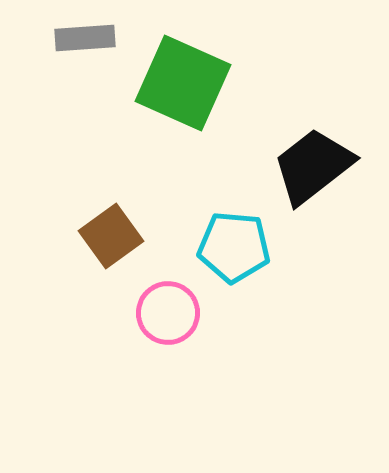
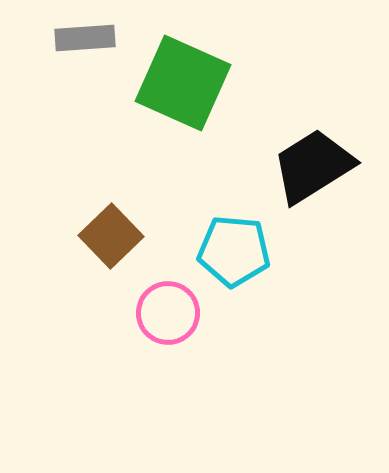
black trapezoid: rotated 6 degrees clockwise
brown square: rotated 8 degrees counterclockwise
cyan pentagon: moved 4 px down
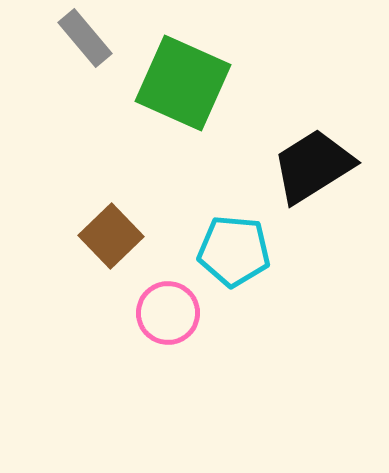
gray rectangle: rotated 54 degrees clockwise
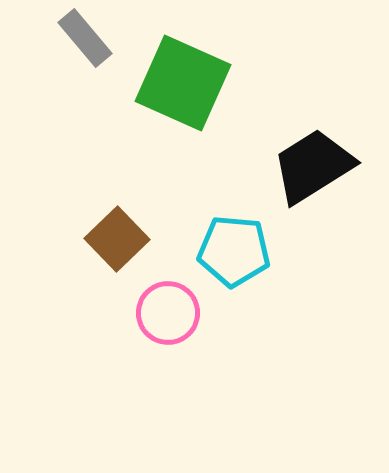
brown square: moved 6 px right, 3 px down
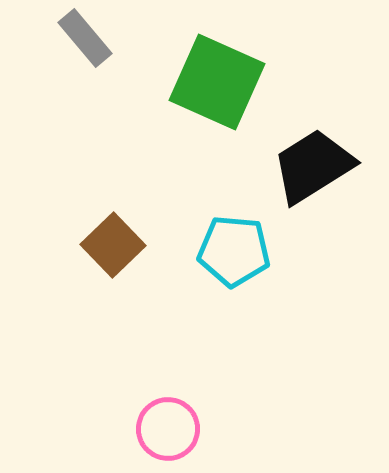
green square: moved 34 px right, 1 px up
brown square: moved 4 px left, 6 px down
pink circle: moved 116 px down
